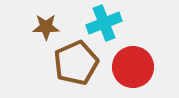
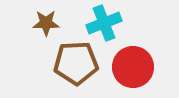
brown star: moved 4 px up
brown pentagon: rotated 21 degrees clockwise
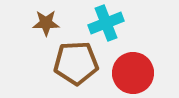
cyan cross: moved 2 px right
red circle: moved 6 px down
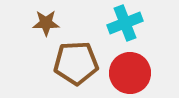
cyan cross: moved 19 px right
red circle: moved 3 px left
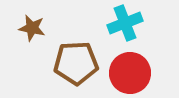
brown star: moved 14 px left, 5 px down; rotated 12 degrees clockwise
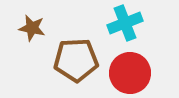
brown pentagon: moved 3 px up
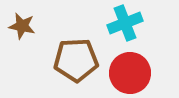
brown star: moved 10 px left, 2 px up
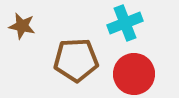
red circle: moved 4 px right, 1 px down
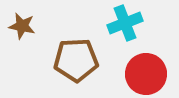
red circle: moved 12 px right
